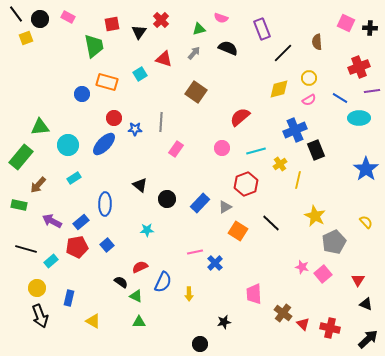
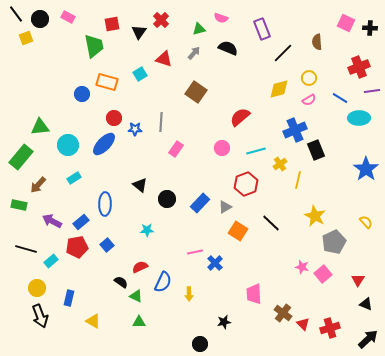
red cross at (330, 328): rotated 30 degrees counterclockwise
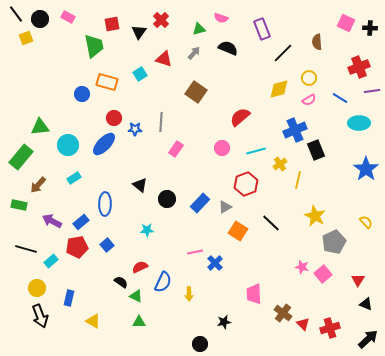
cyan ellipse at (359, 118): moved 5 px down
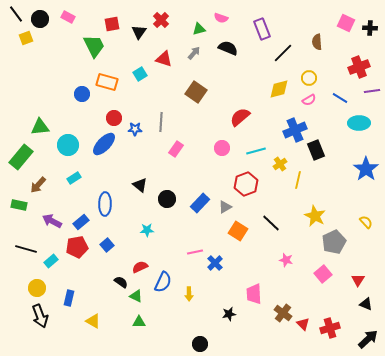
green trapezoid at (94, 46): rotated 15 degrees counterclockwise
pink star at (302, 267): moved 16 px left, 7 px up
black star at (224, 322): moved 5 px right, 8 px up
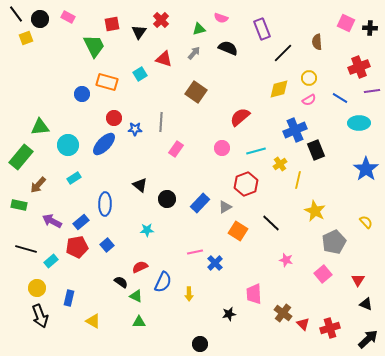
yellow star at (315, 216): moved 5 px up
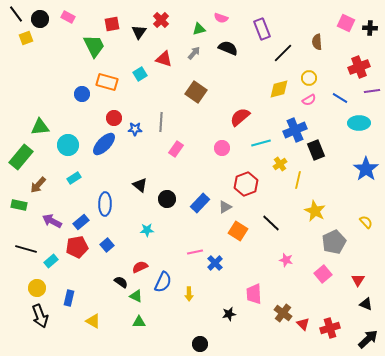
cyan line at (256, 151): moved 5 px right, 8 px up
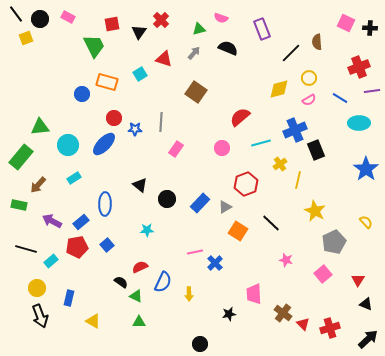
black line at (283, 53): moved 8 px right
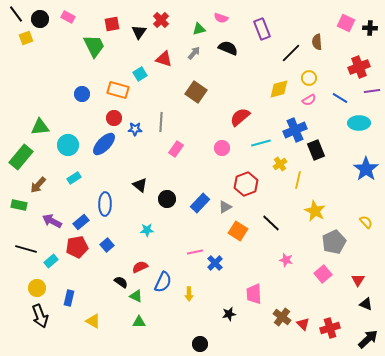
orange rectangle at (107, 82): moved 11 px right, 8 px down
brown cross at (283, 313): moved 1 px left, 4 px down
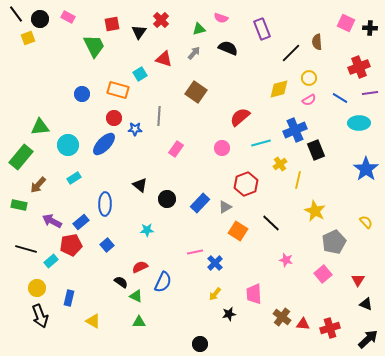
yellow square at (26, 38): moved 2 px right
purple line at (372, 91): moved 2 px left, 2 px down
gray line at (161, 122): moved 2 px left, 6 px up
red pentagon at (77, 247): moved 6 px left, 2 px up
yellow arrow at (189, 294): moved 26 px right; rotated 40 degrees clockwise
red triangle at (303, 324): rotated 40 degrees counterclockwise
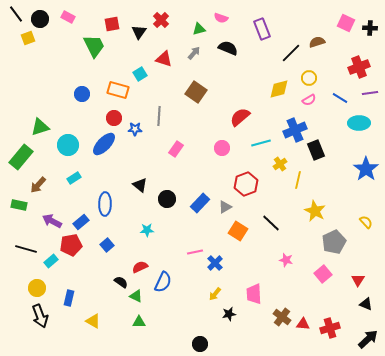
brown semicircle at (317, 42): rotated 77 degrees clockwise
green triangle at (40, 127): rotated 12 degrees counterclockwise
